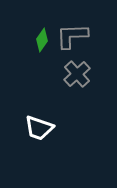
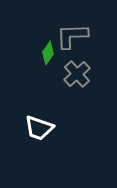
green diamond: moved 6 px right, 13 px down
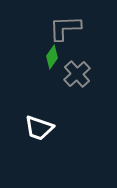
gray L-shape: moved 7 px left, 8 px up
green diamond: moved 4 px right, 4 px down
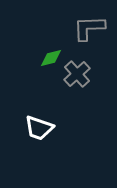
gray L-shape: moved 24 px right
green diamond: moved 1 px left, 1 px down; rotated 40 degrees clockwise
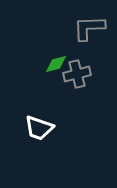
green diamond: moved 5 px right, 6 px down
gray cross: rotated 28 degrees clockwise
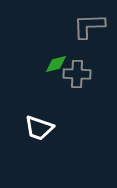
gray L-shape: moved 2 px up
gray cross: rotated 16 degrees clockwise
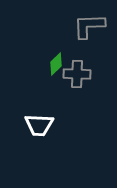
green diamond: rotated 30 degrees counterclockwise
white trapezoid: moved 3 px up; rotated 16 degrees counterclockwise
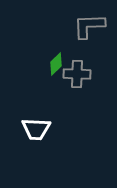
white trapezoid: moved 3 px left, 4 px down
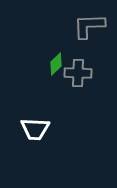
gray cross: moved 1 px right, 1 px up
white trapezoid: moved 1 px left
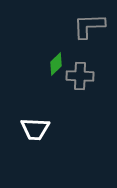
gray cross: moved 2 px right, 3 px down
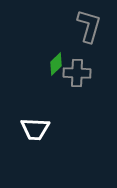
gray L-shape: rotated 108 degrees clockwise
gray cross: moved 3 px left, 3 px up
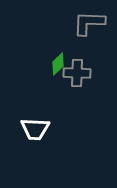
gray L-shape: moved 3 px up; rotated 104 degrees counterclockwise
green diamond: moved 2 px right
